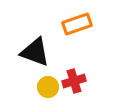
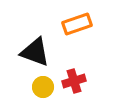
yellow circle: moved 5 px left
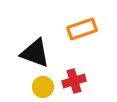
orange rectangle: moved 5 px right, 5 px down
black triangle: moved 1 px down
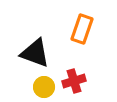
orange rectangle: rotated 52 degrees counterclockwise
yellow circle: moved 1 px right
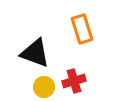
orange rectangle: rotated 36 degrees counterclockwise
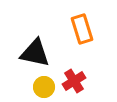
black triangle: rotated 8 degrees counterclockwise
red cross: rotated 15 degrees counterclockwise
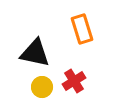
yellow circle: moved 2 px left
